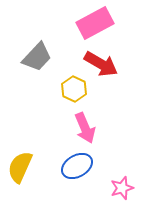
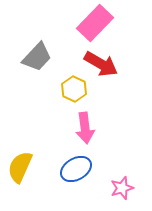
pink rectangle: rotated 18 degrees counterclockwise
pink arrow: rotated 16 degrees clockwise
blue ellipse: moved 1 px left, 3 px down
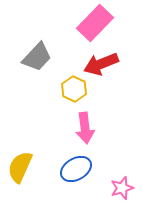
red arrow: rotated 128 degrees clockwise
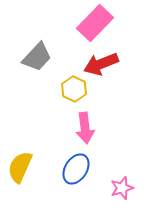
blue ellipse: rotated 28 degrees counterclockwise
